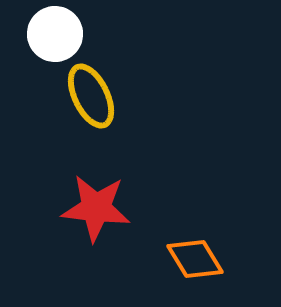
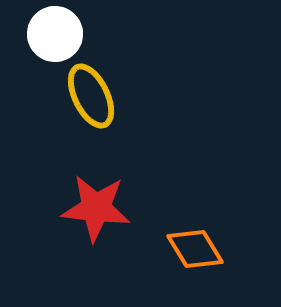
orange diamond: moved 10 px up
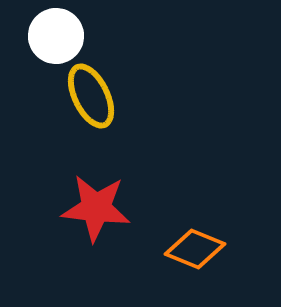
white circle: moved 1 px right, 2 px down
orange diamond: rotated 36 degrees counterclockwise
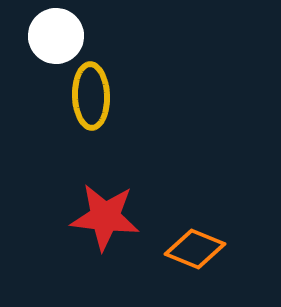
yellow ellipse: rotated 24 degrees clockwise
red star: moved 9 px right, 9 px down
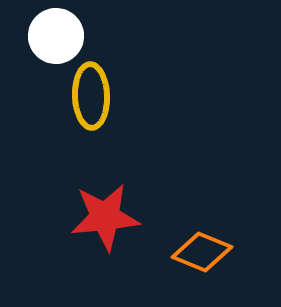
red star: rotated 12 degrees counterclockwise
orange diamond: moved 7 px right, 3 px down
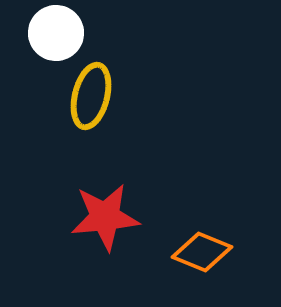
white circle: moved 3 px up
yellow ellipse: rotated 16 degrees clockwise
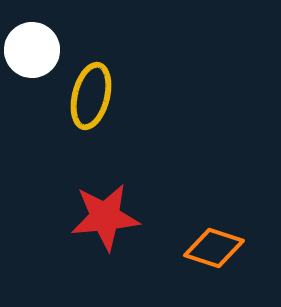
white circle: moved 24 px left, 17 px down
orange diamond: moved 12 px right, 4 px up; rotated 4 degrees counterclockwise
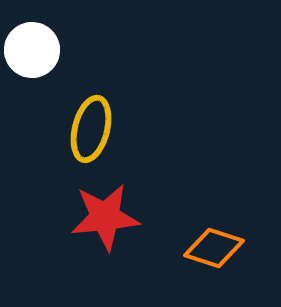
yellow ellipse: moved 33 px down
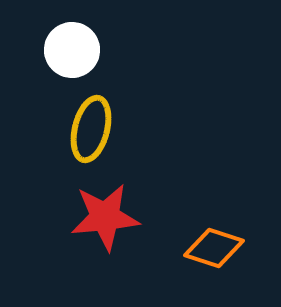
white circle: moved 40 px right
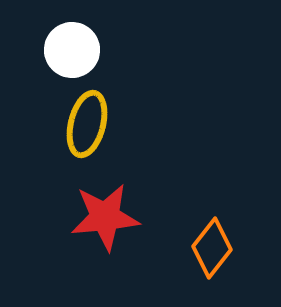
yellow ellipse: moved 4 px left, 5 px up
orange diamond: moved 2 px left; rotated 70 degrees counterclockwise
